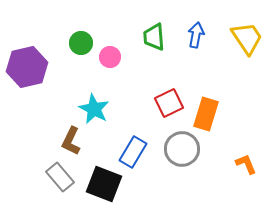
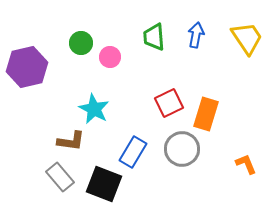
brown L-shape: rotated 108 degrees counterclockwise
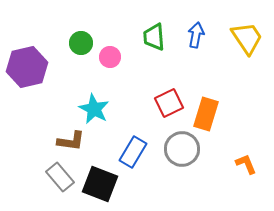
black square: moved 4 px left
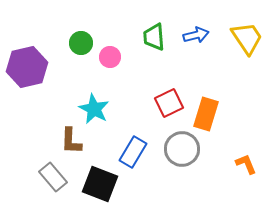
blue arrow: rotated 65 degrees clockwise
brown L-shape: rotated 84 degrees clockwise
gray rectangle: moved 7 px left
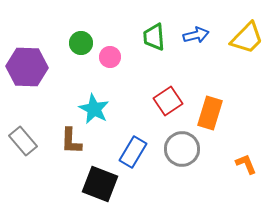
yellow trapezoid: rotated 78 degrees clockwise
purple hexagon: rotated 15 degrees clockwise
red square: moved 1 px left, 2 px up; rotated 8 degrees counterclockwise
orange rectangle: moved 4 px right, 1 px up
gray rectangle: moved 30 px left, 36 px up
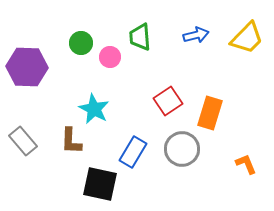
green trapezoid: moved 14 px left
black square: rotated 9 degrees counterclockwise
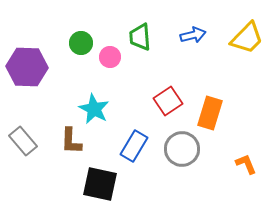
blue arrow: moved 3 px left
blue rectangle: moved 1 px right, 6 px up
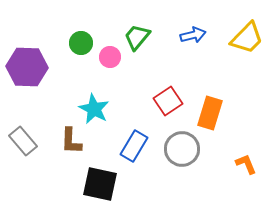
green trapezoid: moved 3 px left; rotated 44 degrees clockwise
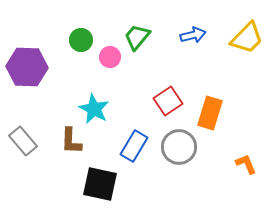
green circle: moved 3 px up
gray circle: moved 3 px left, 2 px up
